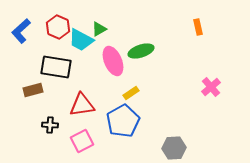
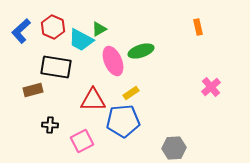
red hexagon: moved 5 px left
red triangle: moved 11 px right, 5 px up; rotated 8 degrees clockwise
blue pentagon: rotated 24 degrees clockwise
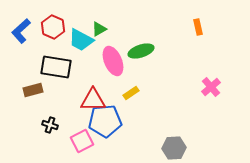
blue pentagon: moved 18 px left
black cross: rotated 14 degrees clockwise
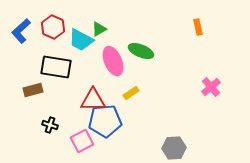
green ellipse: rotated 40 degrees clockwise
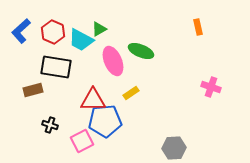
red hexagon: moved 5 px down
pink cross: rotated 30 degrees counterclockwise
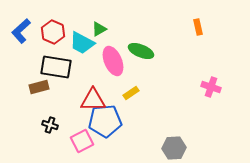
cyan trapezoid: moved 1 px right, 3 px down
brown rectangle: moved 6 px right, 3 px up
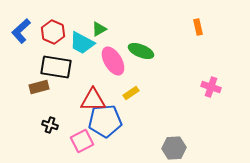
pink ellipse: rotated 8 degrees counterclockwise
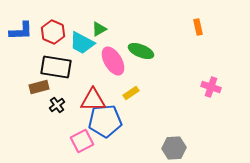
blue L-shape: rotated 140 degrees counterclockwise
black cross: moved 7 px right, 20 px up; rotated 35 degrees clockwise
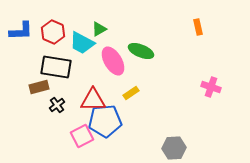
pink square: moved 5 px up
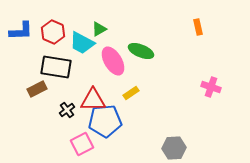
brown rectangle: moved 2 px left, 2 px down; rotated 12 degrees counterclockwise
black cross: moved 10 px right, 5 px down
pink square: moved 8 px down
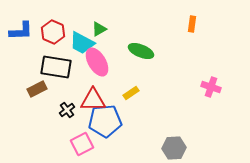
orange rectangle: moved 6 px left, 3 px up; rotated 21 degrees clockwise
pink ellipse: moved 16 px left, 1 px down
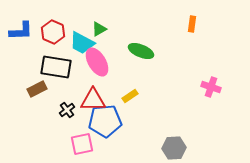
yellow rectangle: moved 1 px left, 3 px down
pink square: rotated 15 degrees clockwise
